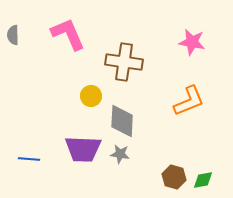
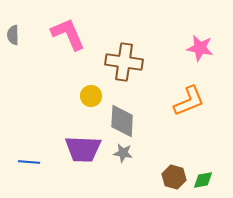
pink star: moved 8 px right, 6 px down
gray star: moved 3 px right, 1 px up
blue line: moved 3 px down
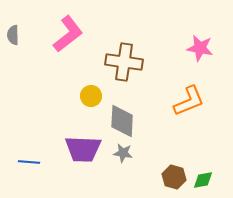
pink L-shape: rotated 75 degrees clockwise
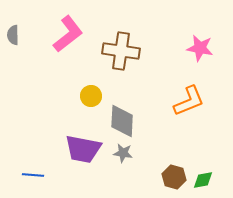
brown cross: moved 3 px left, 11 px up
purple trapezoid: rotated 9 degrees clockwise
blue line: moved 4 px right, 13 px down
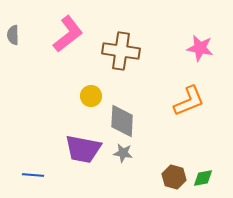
green diamond: moved 2 px up
